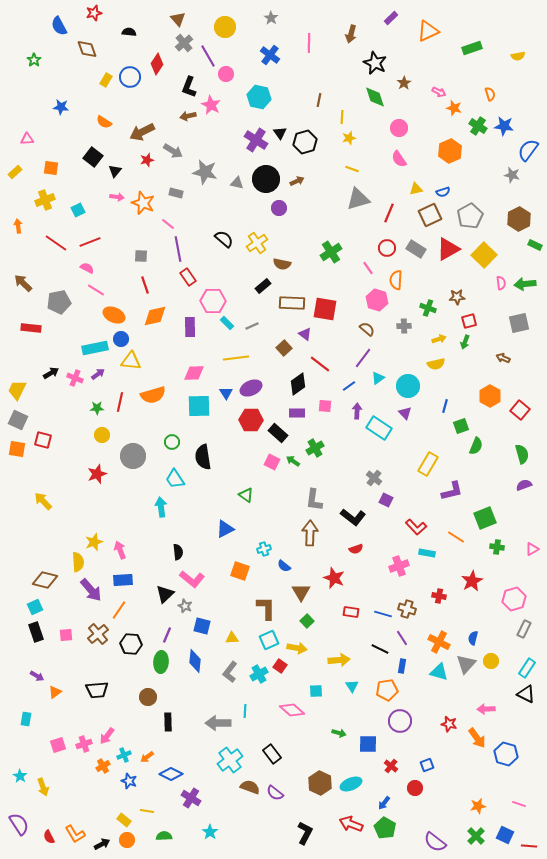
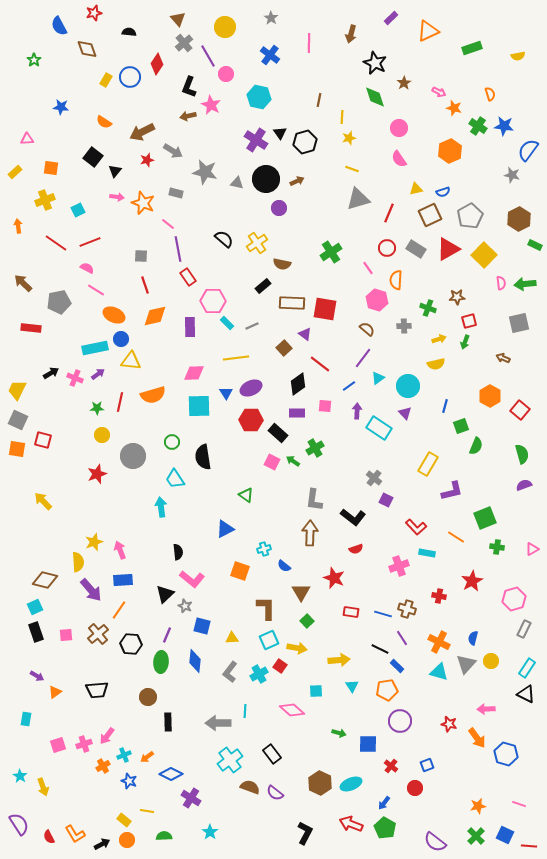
blue rectangle at (402, 666): moved 5 px left; rotated 56 degrees counterclockwise
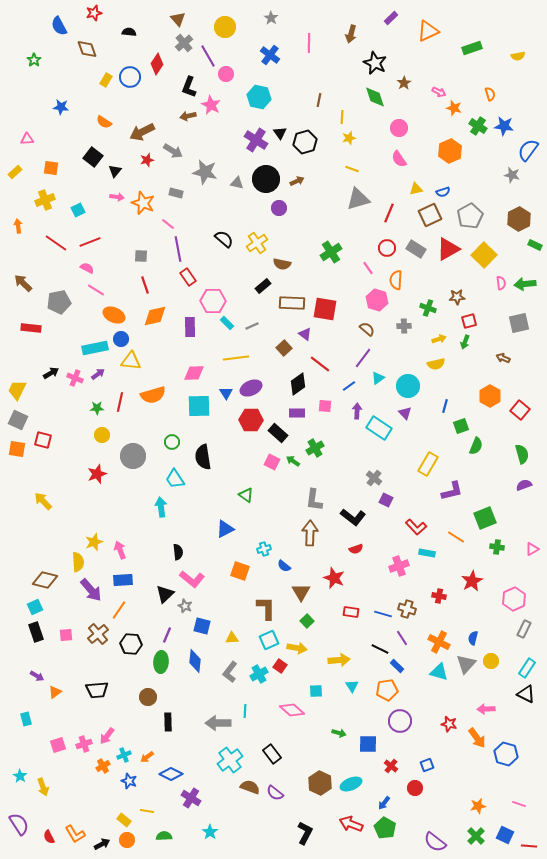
pink hexagon at (514, 599): rotated 10 degrees counterclockwise
cyan rectangle at (26, 719): rotated 24 degrees counterclockwise
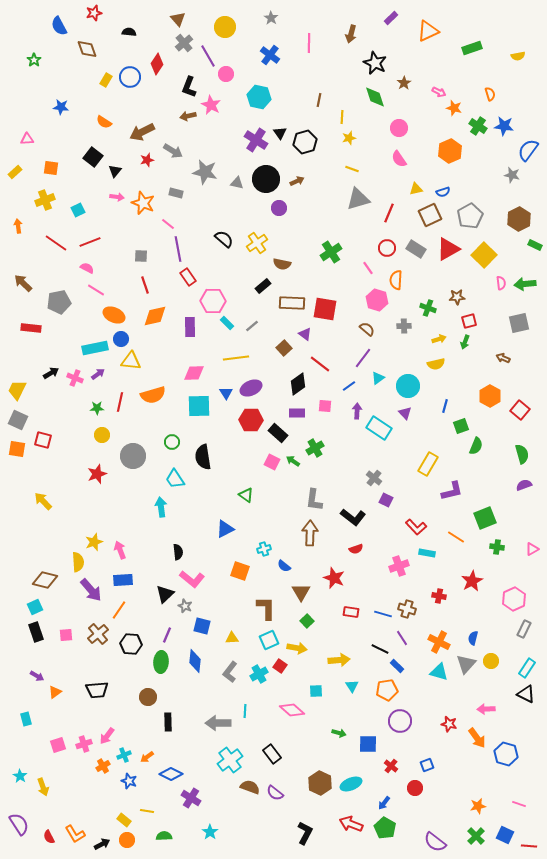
gray line at (252, 326): rotated 16 degrees counterclockwise
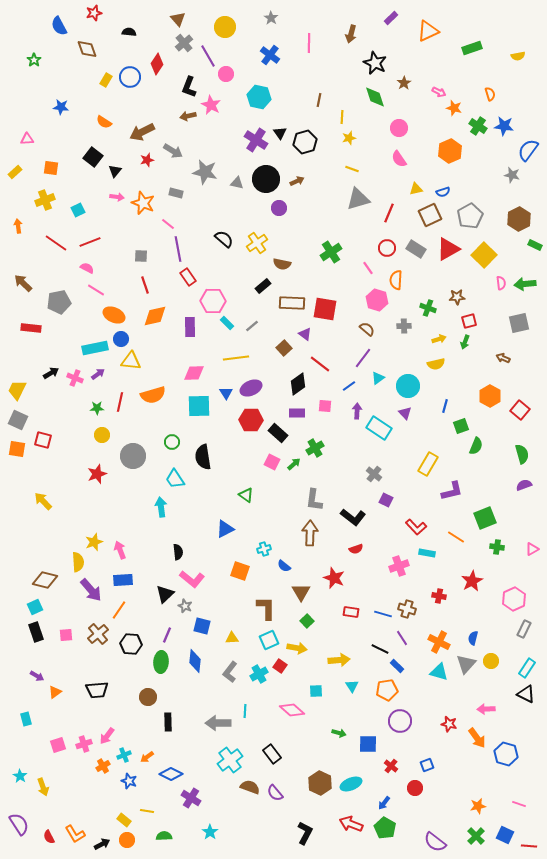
green arrow at (293, 461): moved 1 px right, 3 px down; rotated 104 degrees clockwise
gray cross at (374, 478): moved 4 px up
purple semicircle at (275, 793): rotated 12 degrees clockwise
